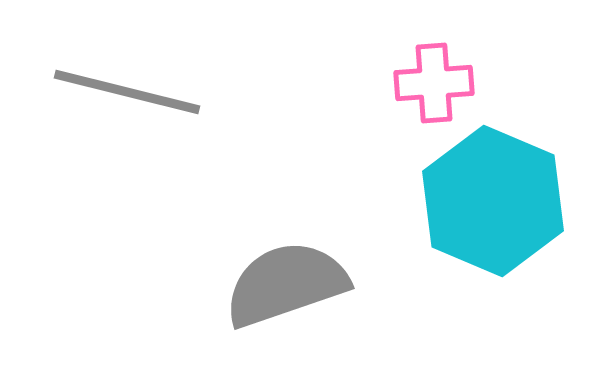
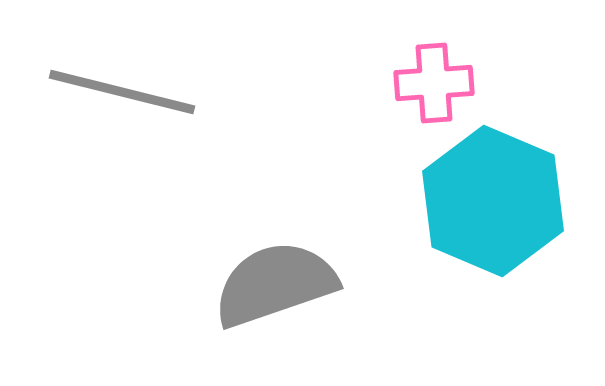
gray line: moved 5 px left
gray semicircle: moved 11 px left
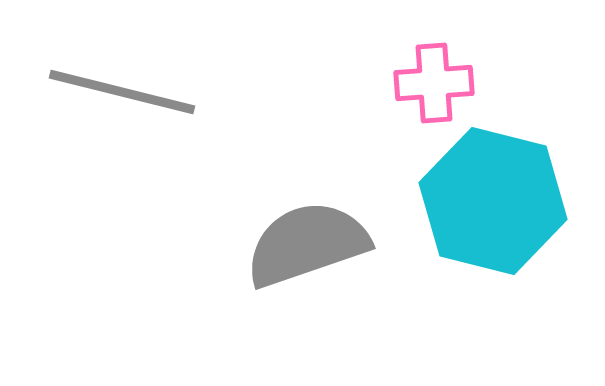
cyan hexagon: rotated 9 degrees counterclockwise
gray semicircle: moved 32 px right, 40 px up
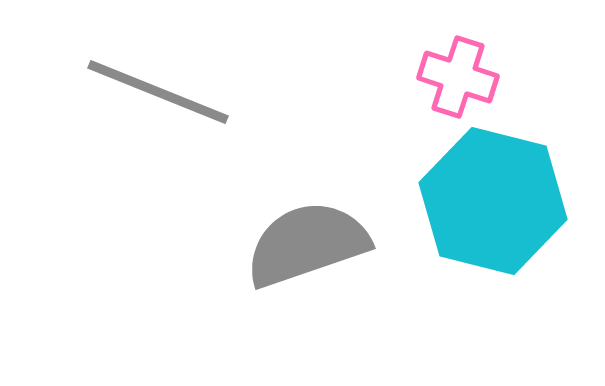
pink cross: moved 24 px right, 6 px up; rotated 22 degrees clockwise
gray line: moved 36 px right; rotated 8 degrees clockwise
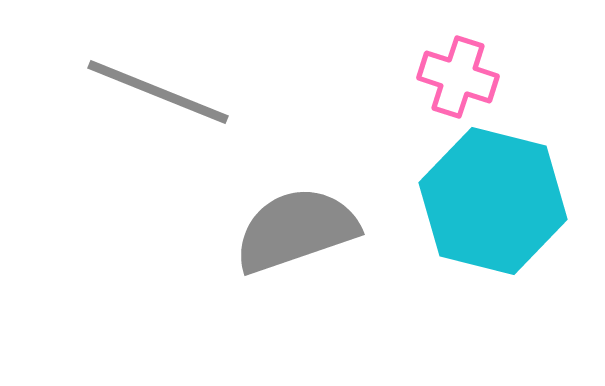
gray semicircle: moved 11 px left, 14 px up
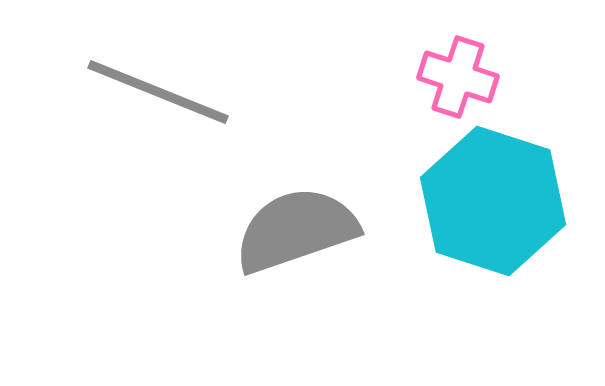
cyan hexagon: rotated 4 degrees clockwise
